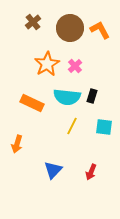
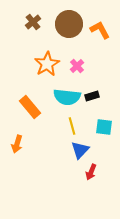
brown circle: moved 1 px left, 4 px up
pink cross: moved 2 px right
black rectangle: rotated 56 degrees clockwise
orange rectangle: moved 2 px left, 4 px down; rotated 25 degrees clockwise
yellow line: rotated 42 degrees counterclockwise
blue triangle: moved 27 px right, 20 px up
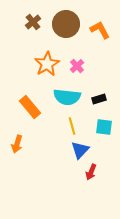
brown circle: moved 3 px left
black rectangle: moved 7 px right, 3 px down
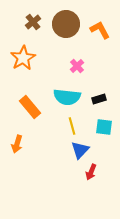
orange star: moved 24 px left, 6 px up
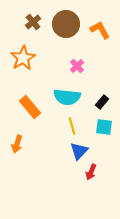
black rectangle: moved 3 px right, 3 px down; rotated 32 degrees counterclockwise
blue triangle: moved 1 px left, 1 px down
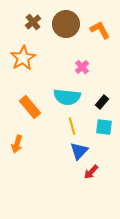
pink cross: moved 5 px right, 1 px down
red arrow: rotated 21 degrees clockwise
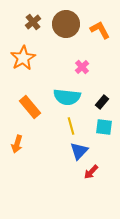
yellow line: moved 1 px left
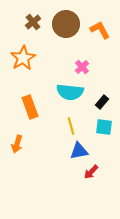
cyan semicircle: moved 3 px right, 5 px up
orange rectangle: rotated 20 degrees clockwise
blue triangle: rotated 36 degrees clockwise
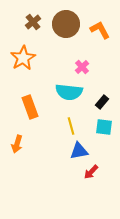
cyan semicircle: moved 1 px left
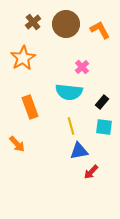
orange arrow: rotated 60 degrees counterclockwise
